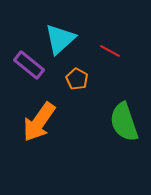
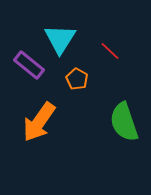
cyan triangle: rotated 16 degrees counterclockwise
red line: rotated 15 degrees clockwise
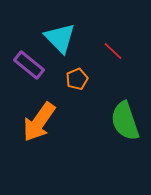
cyan triangle: moved 1 px up; rotated 16 degrees counterclockwise
red line: moved 3 px right
orange pentagon: rotated 20 degrees clockwise
green semicircle: moved 1 px right, 1 px up
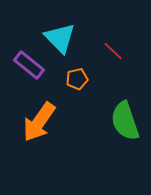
orange pentagon: rotated 10 degrees clockwise
